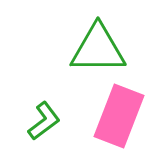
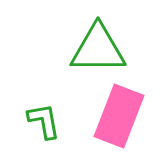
green L-shape: rotated 63 degrees counterclockwise
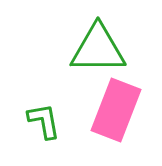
pink rectangle: moved 3 px left, 6 px up
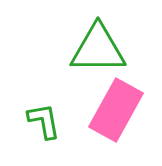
pink rectangle: rotated 8 degrees clockwise
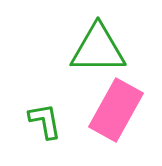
green L-shape: moved 1 px right
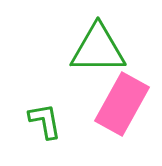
pink rectangle: moved 6 px right, 6 px up
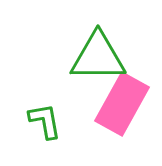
green triangle: moved 8 px down
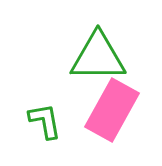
pink rectangle: moved 10 px left, 6 px down
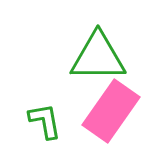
pink rectangle: moved 1 px left, 1 px down; rotated 6 degrees clockwise
